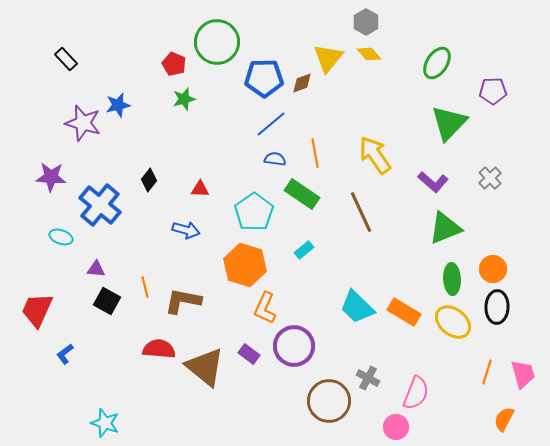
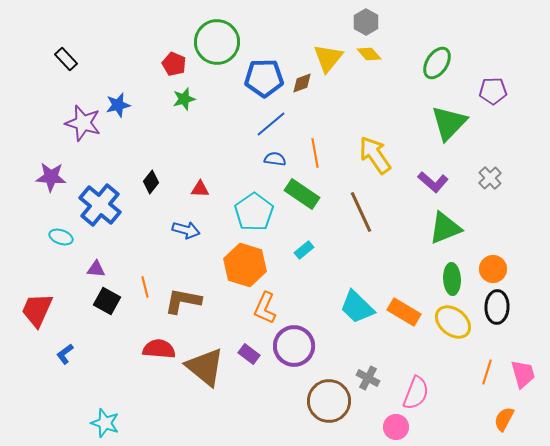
black diamond at (149, 180): moved 2 px right, 2 px down
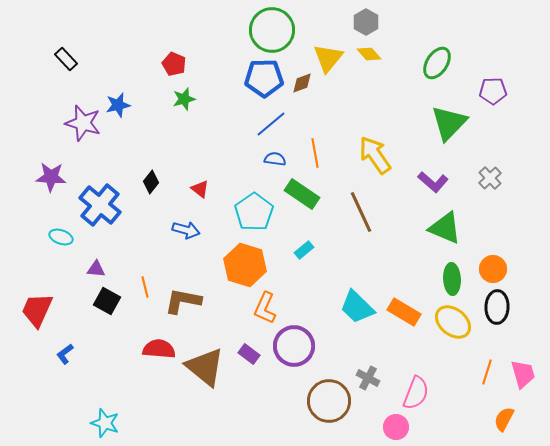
green circle at (217, 42): moved 55 px right, 12 px up
red triangle at (200, 189): rotated 36 degrees clockwise
green triangle at (445, 228): rotated 45 degrees clockwise
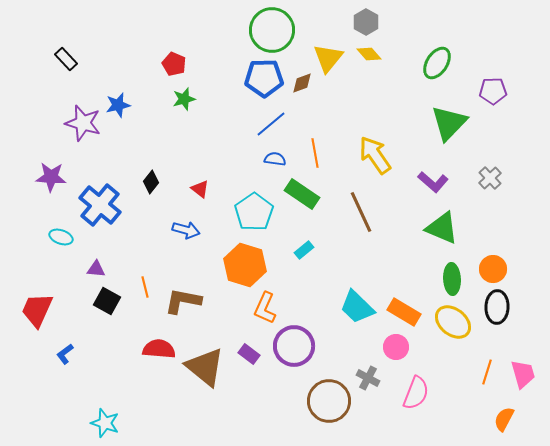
green triangle at (445, 228): moved 3 px left
pink circle at (396, 427): moved 80 px up
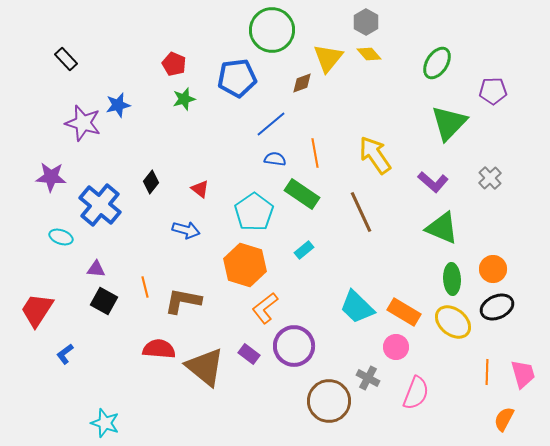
blue pentagon at (264, 78): moved 27 px left; rotated 6 degrees counterclockwise
black square at (107, 301): moved 3 px left
black ellipse at (497, 307): rotated 64 degrees clockwise
orange L-shape at (265, 308): rotated 28 degrees clockwise
red trapezoid at (37, 310): rotated 9 degrees clockwise
orange line at (487, 372): rotated 15 degrees counterclockwise
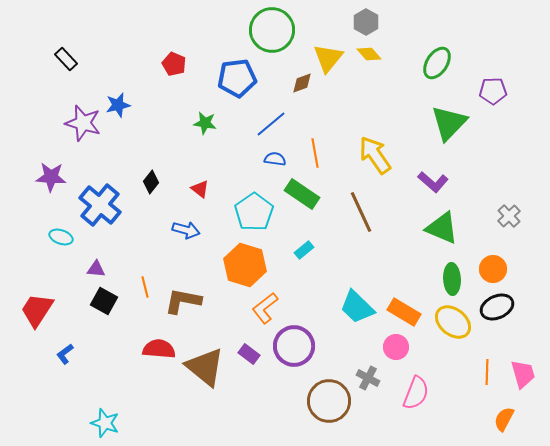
green star at (184, 99): moved 21 px right, 24 px down; rotated 25 degrees clockwise
gray cross at (490, 178): moved 19 px right, 38 px down
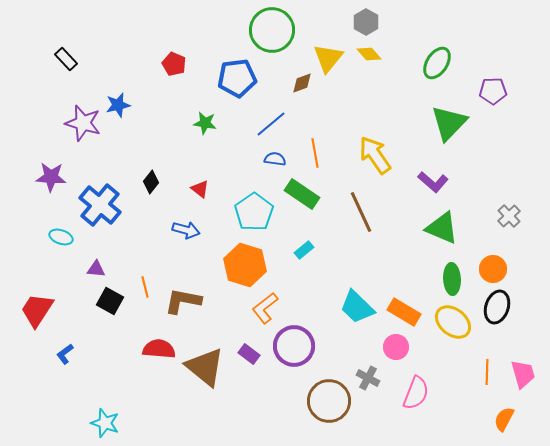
black square at (104, 301): moved 6 px right
black ellipse at (497, 307): rotated 48 degrees counterclockwise
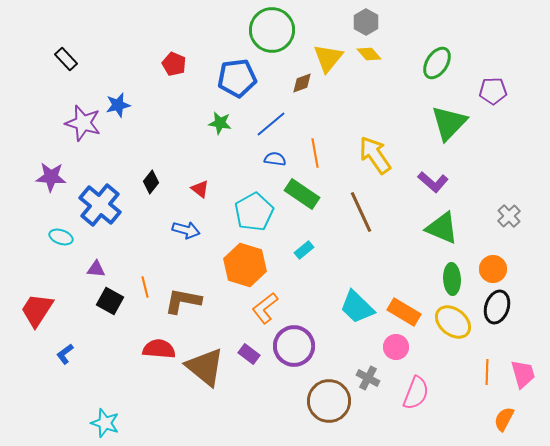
green star at (205, 123): moved 15 px right
cyan pentagon at (254, 212): rotated 6 degrees clockwise
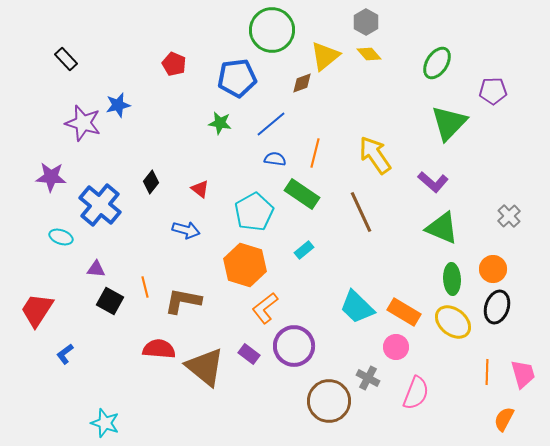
yellow triangle at (328, 58): moved 3 px left, 2 px up; rotated 12 degrees clockwise
orange line at (315, 153): rotated 24 degrees clockwise
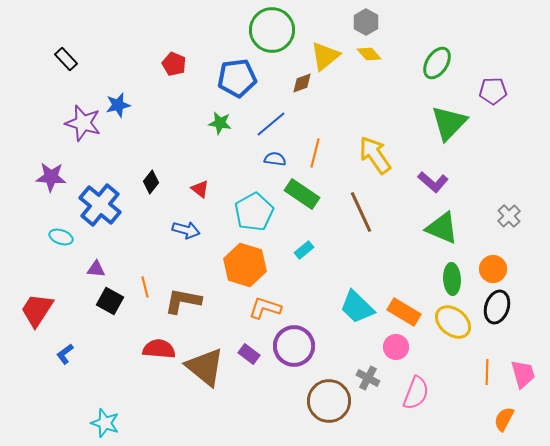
orange L-shape at (265, 308): rotated 56 degrees clockwise
